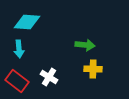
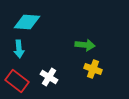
yellow cross: rotated 18 degrees clockwise
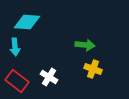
cyan arrow: moved 4 px left, 2 px up
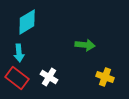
cyan diamond: rotated 36 degrees counterclockwise
cyan arrow: moved 4 px right, 6 px down
yellow cross: moved 12 px right, 8 px down
red rectangle: moved 3 px up
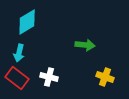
cyan arrow: rotated 18 degrees clockwise
white cross: rotated 18 degrees counterclockwise
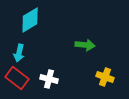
cyan diamond: moved 3 px right, 2 px up
white cross: moved 2 px down
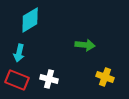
red rectangle: moved 2 px down; rotated 15 degrees counterclockwise
